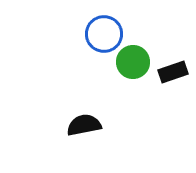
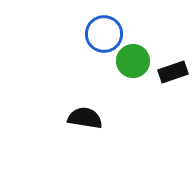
green circle: moved 1 px up
black semicircle: moved 1 px right, 7 px up; rotated 20 degrees clockwise
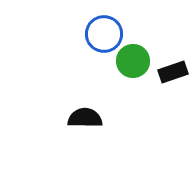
black semicircle: rotated 8 degrees counterclockwise
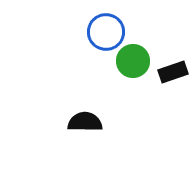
blue circle: moved 2 px right, 2 px up
black semicircle: moved 4 px down
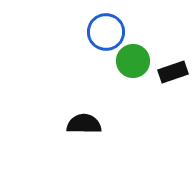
black semicircle: moved 1 px left, 2 px down
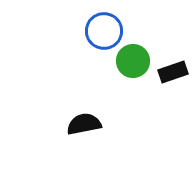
blue circle: moved 2 px left, 1 px up
black semicircle: rotated 12 degrees counterclockwise
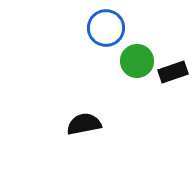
blue circle: moved 2 px right, 3 px up
green circle: moved 4 px right
